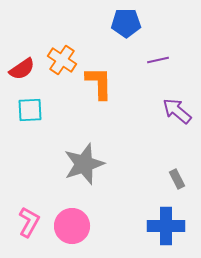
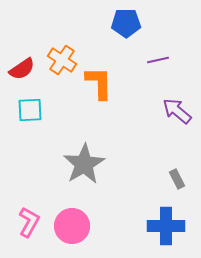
gray star: rotated 12 degrees counterclockwise
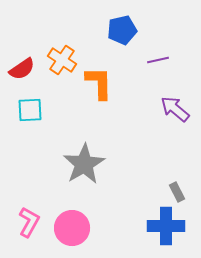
blue pentagon: moved 4 px left, 7 px down; rotated 12 degrees counterclockwise
purple arrow: moved 2 px left, 2 px up
gray rectangle: moved 13 px down
pink circle: moved 2 px down
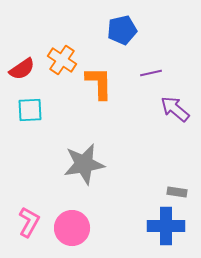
purple line: moved 7 px left, 13 px down
gray star: rotated 21 degrees clockwise
gray rectangle: rotated 54 degrees counterclockwise
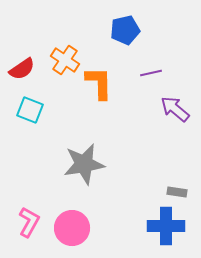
blue pentagon: moved 3 px right
orange cross: moved 3 px right
cyan square: rotated 24 degrees clockwise
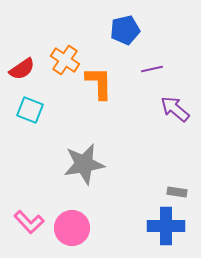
purple line: moved 1 px right, 4 px up
pink L-shape: rotated 108 degrees clockwise
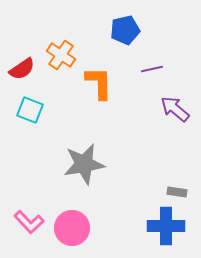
orange cross: moved 4 px left, 5 px up
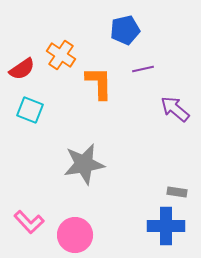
purple line: moved 9 px left
pink circle: moved 3 px right, 7 px down
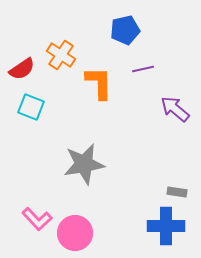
cyan square: moved 1 px right, 3 px up
pink L-shape: moved 8 px right, 3 px up
pink circle: moved 2 px up
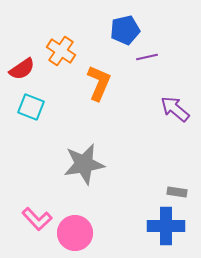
orange cross: moved 4 px up
purple line: moved 4 px right, 12 px up
orange L-shape: rotated 24 degrees clockwise
